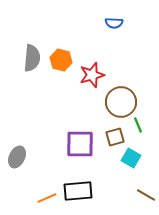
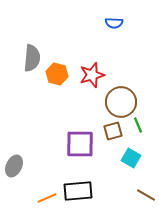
orange hexagon: moved 4 px left, 14 px down
brown square: moved 2 px left, 6 px up
gray ellipse: moved 3 px left, 9 px down
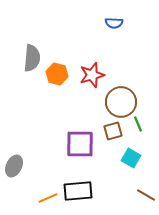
green line: moved 1 px up
orange line: moved 1 px right
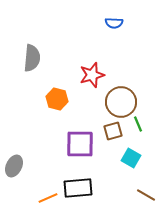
orange hexagon: moved 25 px down
black rectangle: moved 3 px up
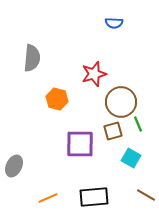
red star: moved 2 px right, 1 px up
black rectangle: moved 16 px right, 9 px down
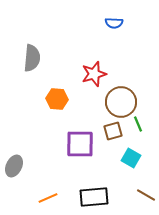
orange hexagon: rotated 10 degrees counterclockwise
